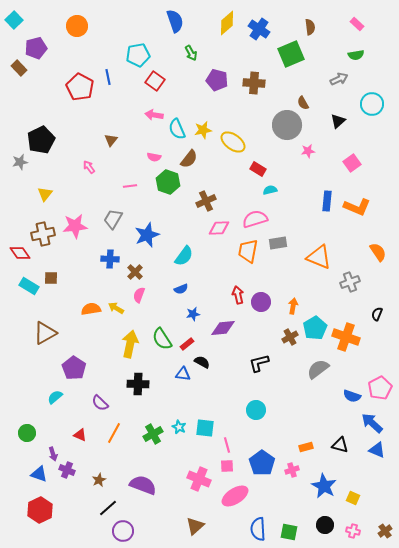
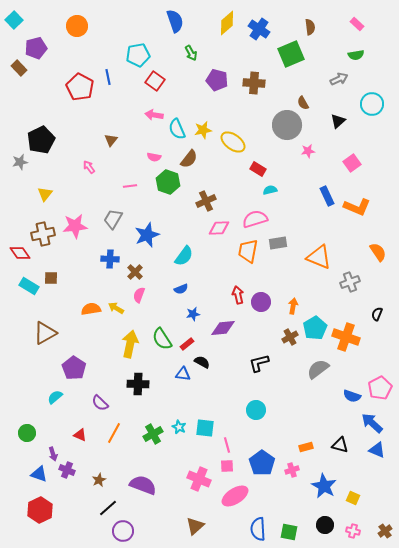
blue rectangle at (327, 201): moved 5 px up; rotated 30 degrees counterclockwise
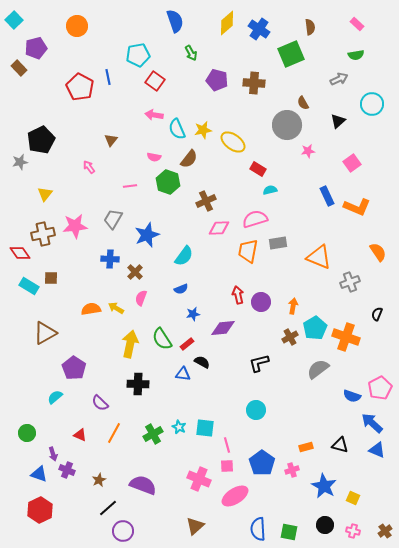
pink semicircle at (139, 295): moved 2 px right, 3 px down
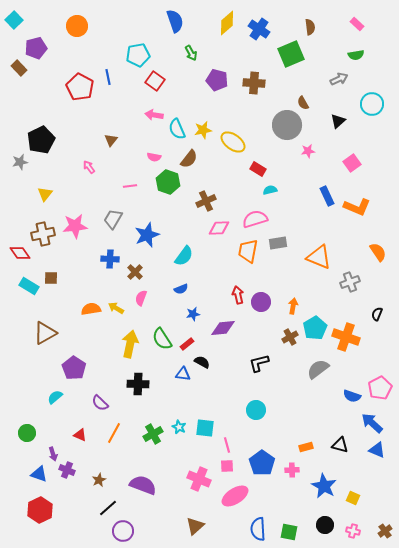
pink cross at (292, 470): rotated 16 degrees clockwise
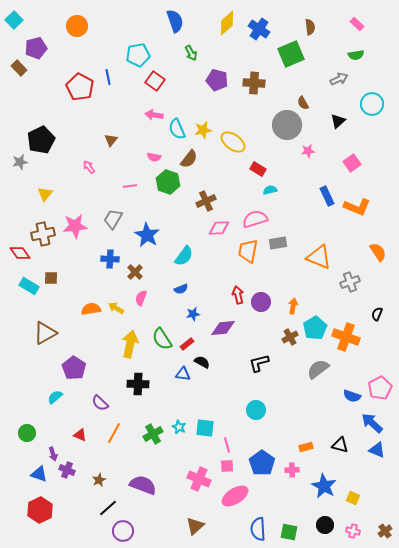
blue star at (147, 235): rotated 20 degrees counterclockwise
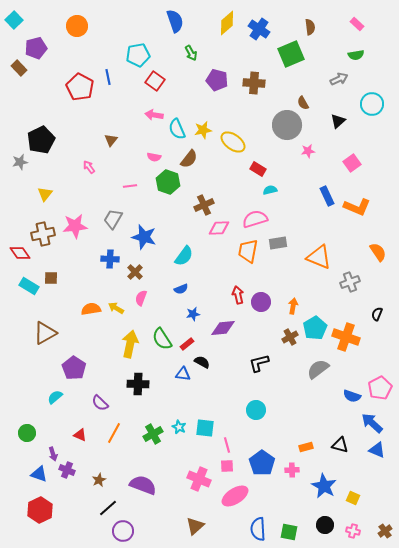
brown cross at (206, 201): moved 2 px left, 4 px down
blue star at (147, 235): moved 3 px left, 2 px down; rotated 15 degrees counterclockwise
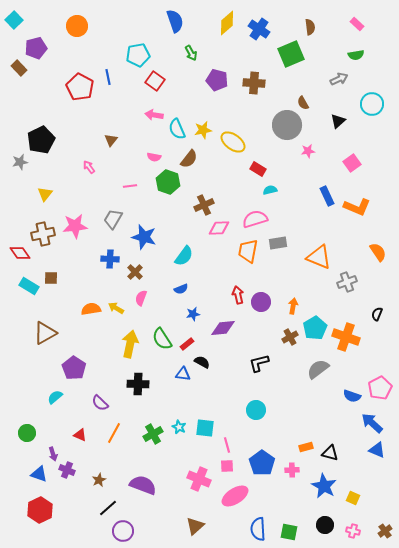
gray cross at (350, 282): moved 3 px left
black triangle at (340, 445): moved 10 px left, 8 px down
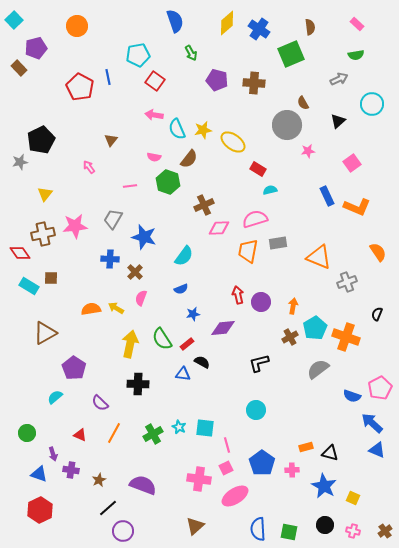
pink square at (227, 466): moved 1 px left, 2 px down; rotated 24 degrees counterclockwise
purple cross at (67, 470): moved 4 px right; rotated 14 degrees counterclockwise
pink cross at (199, 479): rotated 15 degrees counterclockwise
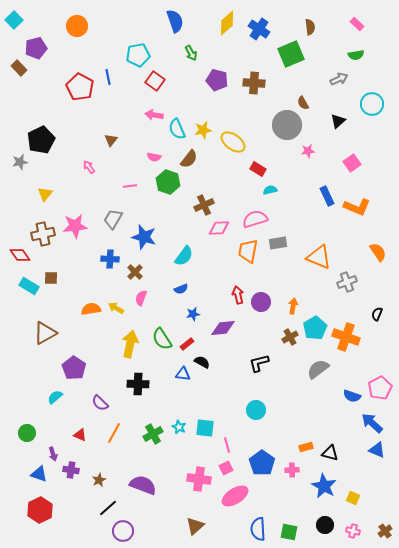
red diamond at (20, 253): moved 2 px down
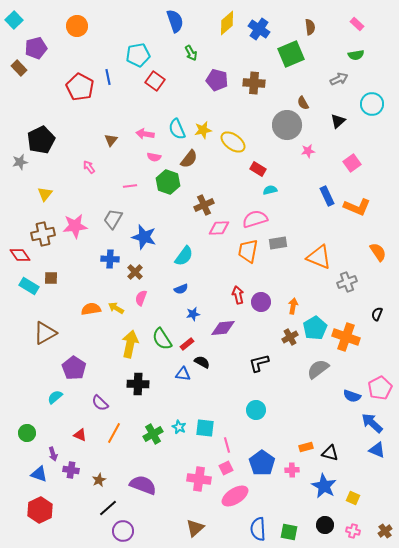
pink arrow at (154, 115): moved 9 px left, 19 px down
brown triangle at (195, 526): moved 2 px down
